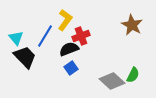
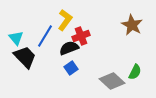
black semicircle: moved 1 px up
green semicircle: moved 2 px right, 3 px up
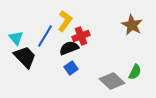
yellow L-shape: moved 1 px down
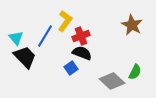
black semicircle: moved 13 px right, 5 px down; rotated 42 degrees clockwise
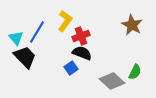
blue line: moved 8 px left, 4 px up
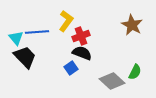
yellow L-shape: moved 1 px right
blue line: rotated 55 degrees clockwise
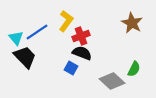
brown star: moved 2 px up
blue line: rotated 30 degrees counterclockwise
blue square: rotated 24 degrees counterclockwise
green semicircle: moved 1 px left, 3 px up
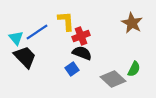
yellow L-shape: rotated 40 degrees counterclockwise
blue square: moved 1 px right, 1 px down; rotated 24 degrees clockwise
gray diamond: moved 1 px right, 2 px up
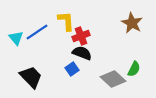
black trapezoid: moved 6 px right, 20 px down
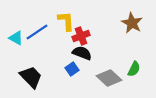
cyan triangle: rotated 21 degrees counterclockwise
gray diamond: moved 4 px left, 1 px up
